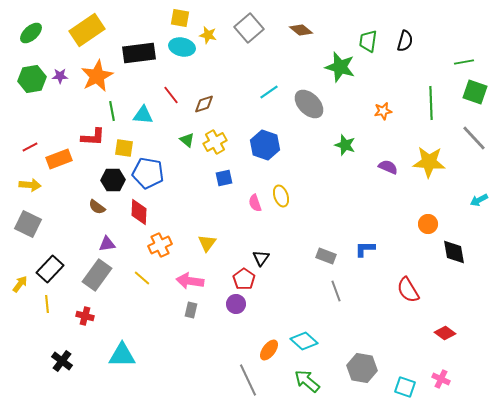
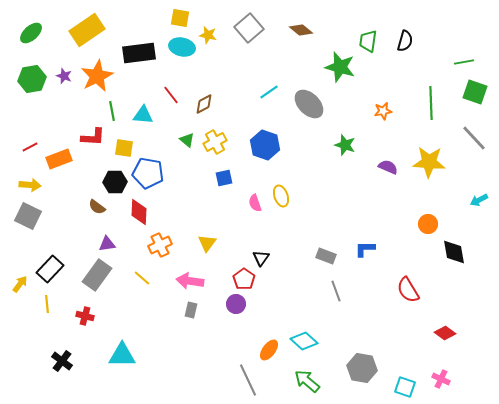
purple star at (60, 76): moved 4 px right; rotated 21 degrees clockwise
brown diamond at (204, 104): rotated 10 degrees counterclockwise
black hexagon at (113, 180): moved 2 px right, 2 px down
gray square at (28, 224): moved 8 px up
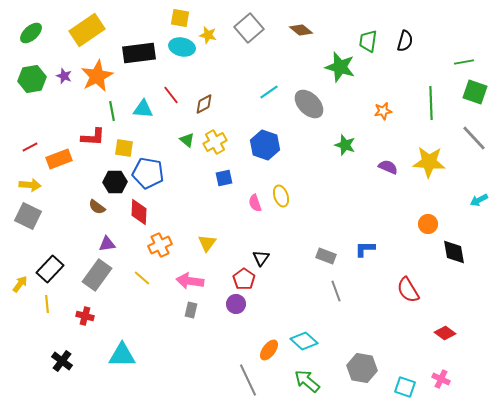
cyan triangle at (143, 115): moved 6 px up
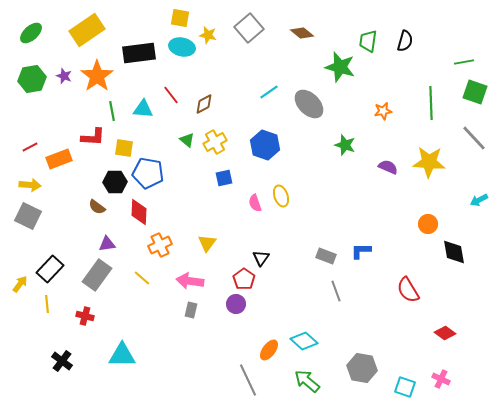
brown diamond at (301, 30): moved 1 px right, 3 px down
orange star at (97, 76): rotated 8 degrees counterclockwise
blue L-shape at (365, 249): moved 4 px left, 2 px down
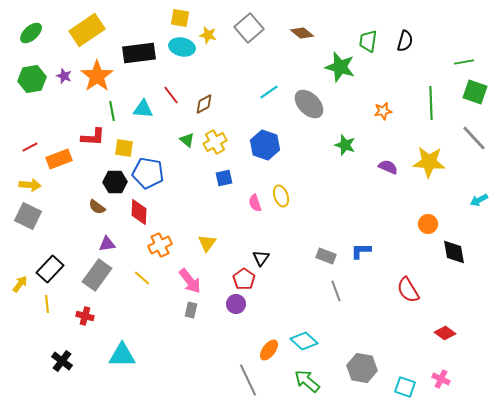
pink arrow at (190, 281): rotated 136 degrees counterclockwise
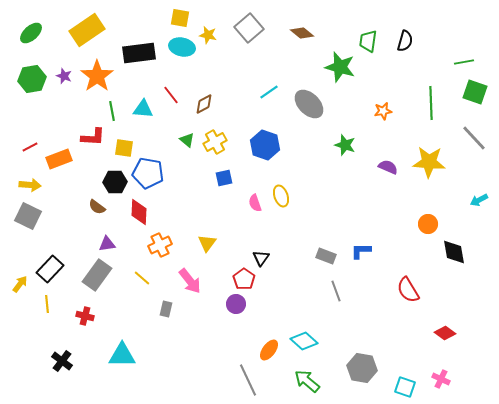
gray rectangle at (191, 310): moved 25 px left, 1 px up
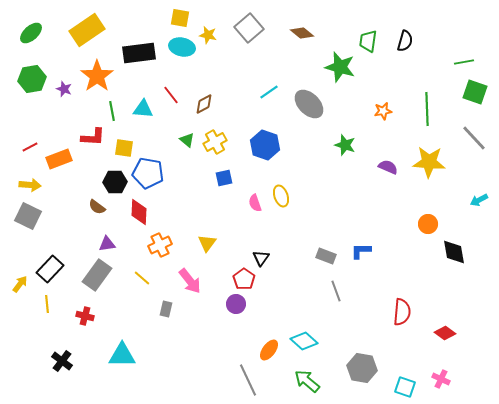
purple star at (64, 76): moved 13 px down
green line at (431, 103): moved 4 px left, 6 px down
red semicircle at (408, 290): moved 6 px left, 22 px down; rotated 144 degrees counterclockwise
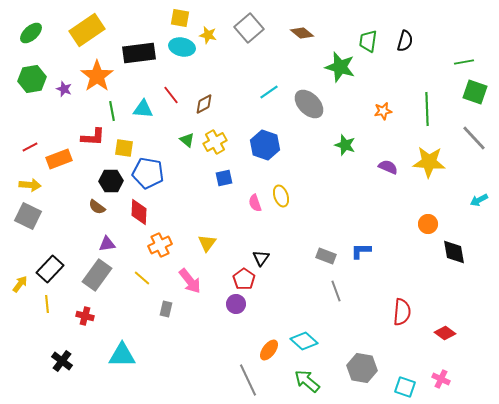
black hexagon at (115, 182): moved 4 px left, 1 px up
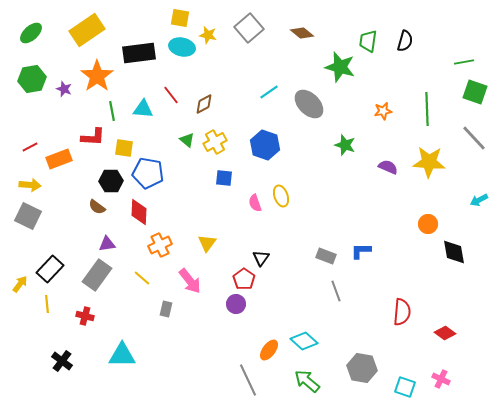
blue square at (224, 178): rotated 18 degrees clockwise
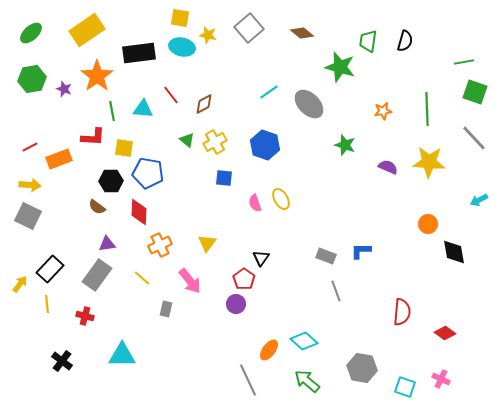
yellow ellipse at (281, 196): moved 3 px down; rotated 10 degrees counterclockwise
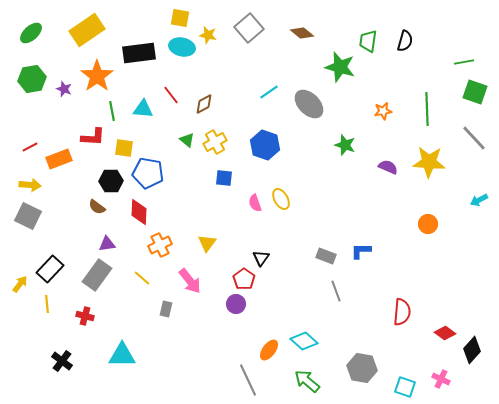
black diamond at (454, 252): moved 18 px right, 98 px down; rotated 52 degrees clockwise
